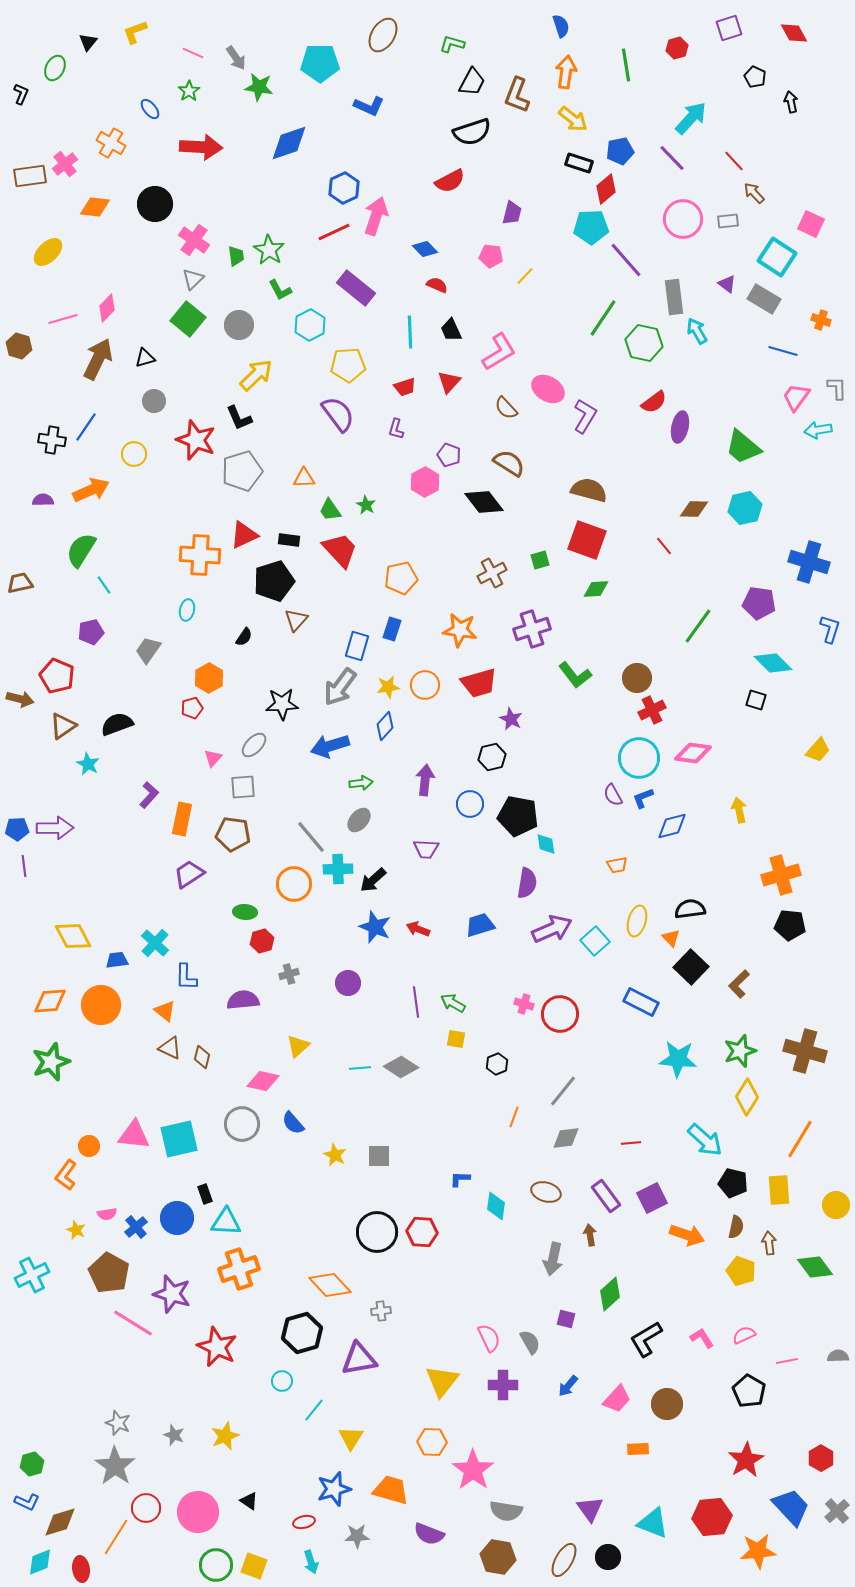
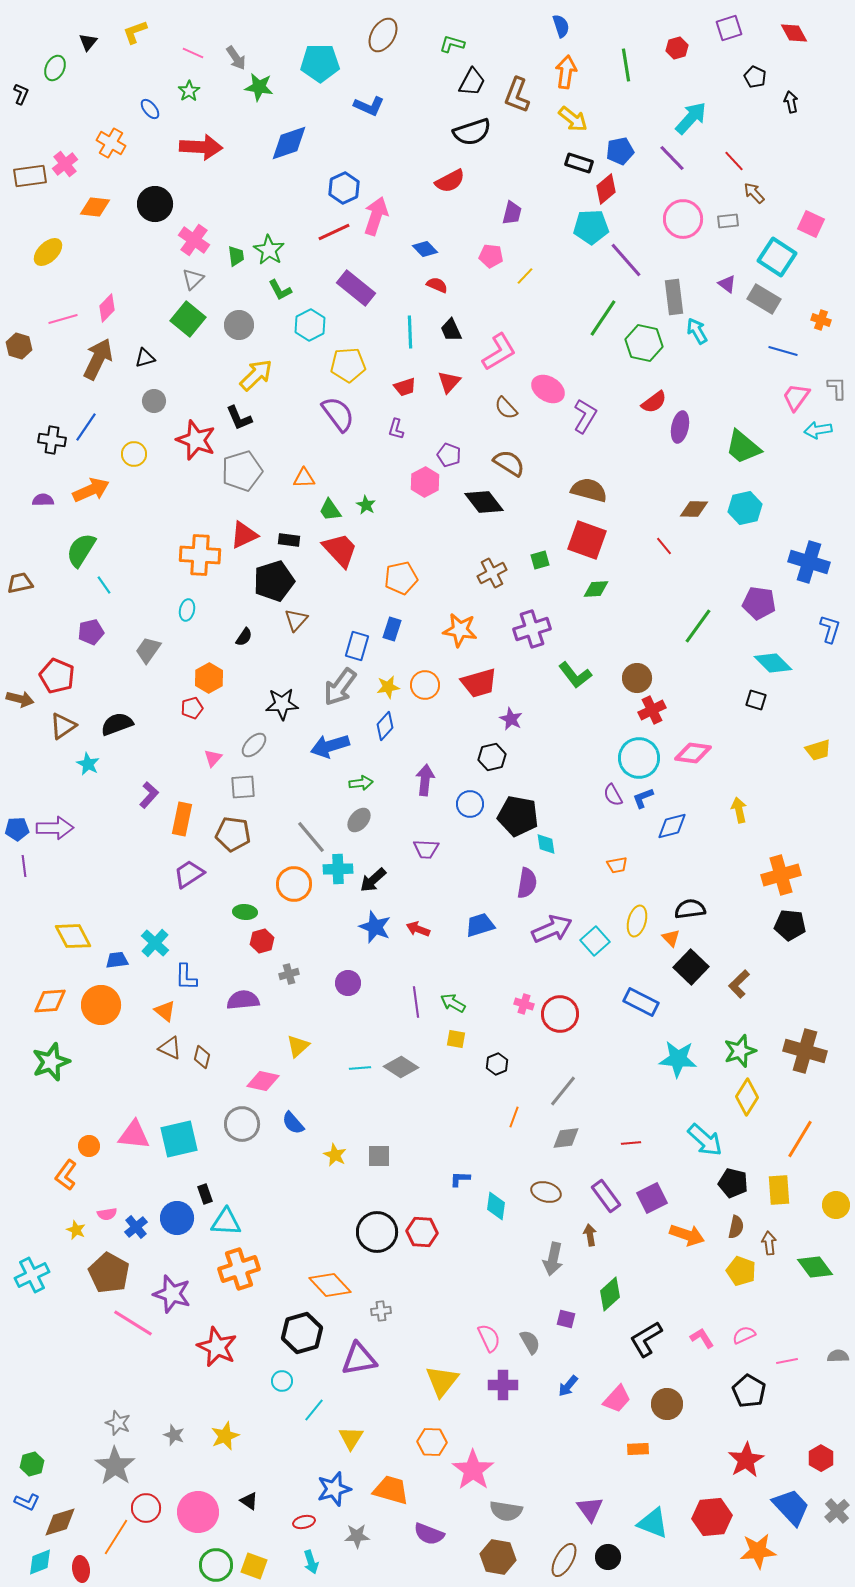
yellow trapezoid at (818, 750): rotated 32 degrees clockwise
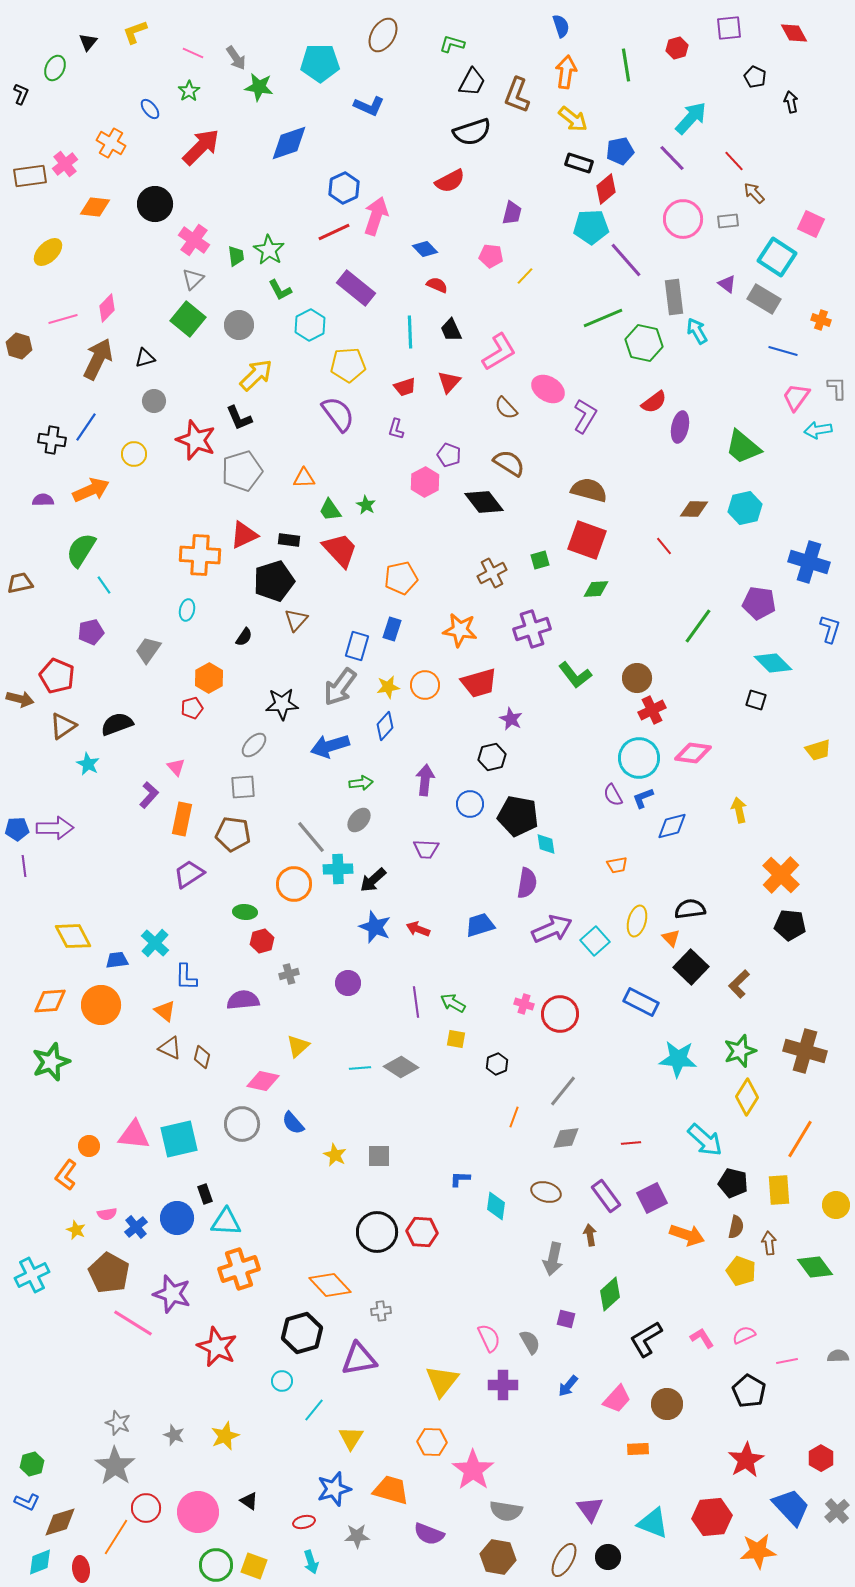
purple square at (729, 28): rotated 12 degrees clockwise
red arrow at (201, 147): rotated 48 degrees counterclockwise
green line at (603, 318): rotated 33 degrees clockwise
pink triangle at (213, 758): moved 37 px left, 9 px down; rotated 24 degrees counterclockwise
orange cross at (781, 875): rotated 30 degrees counterclockwise
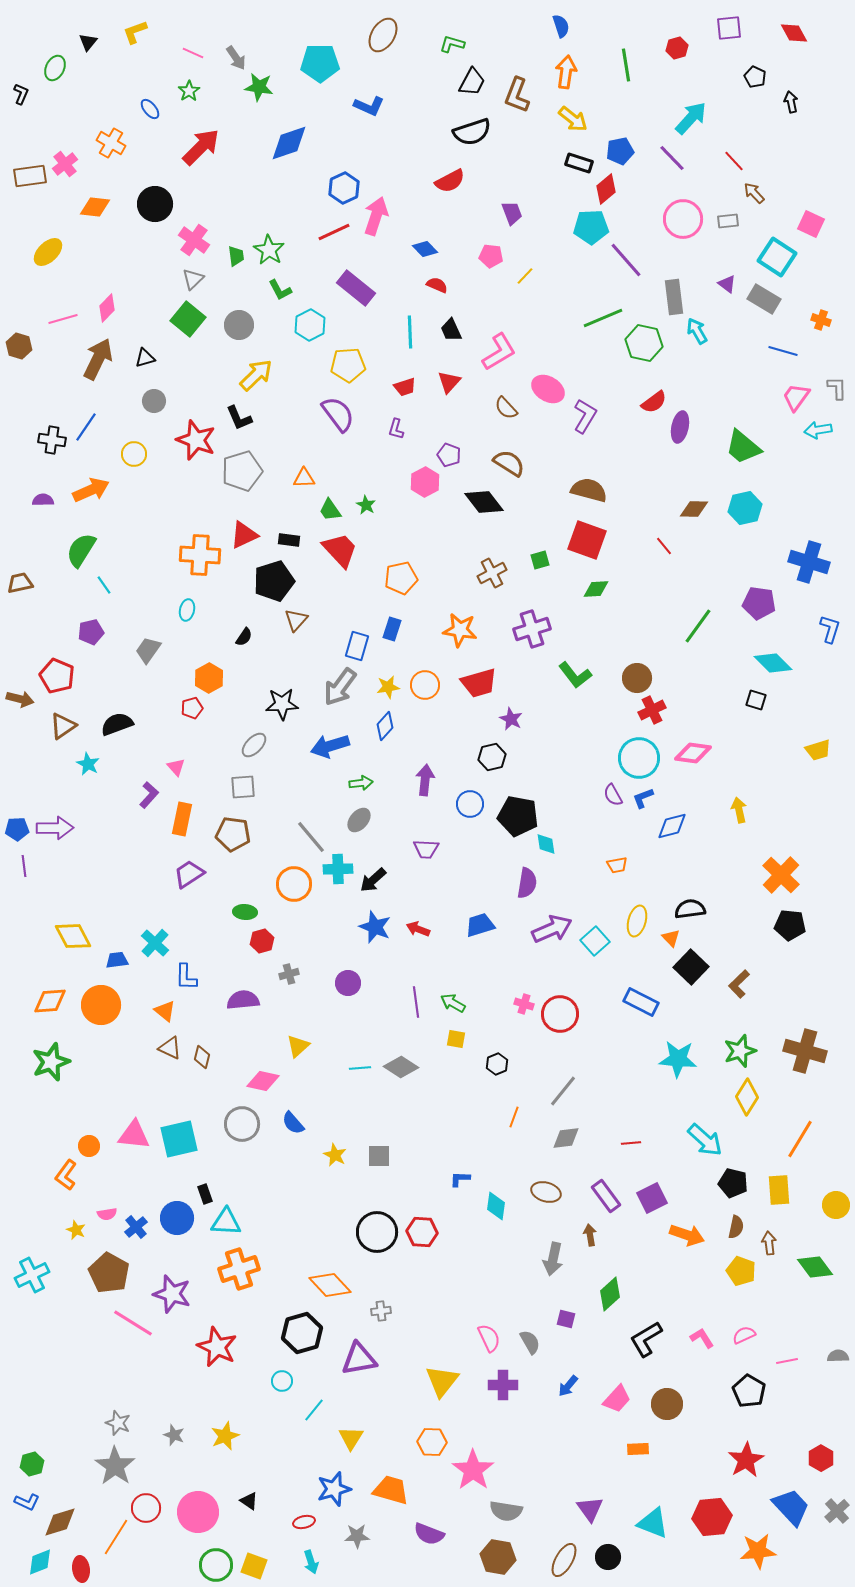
purple trapezoid at (512, 213): rotated 35 degrees counterclockwise
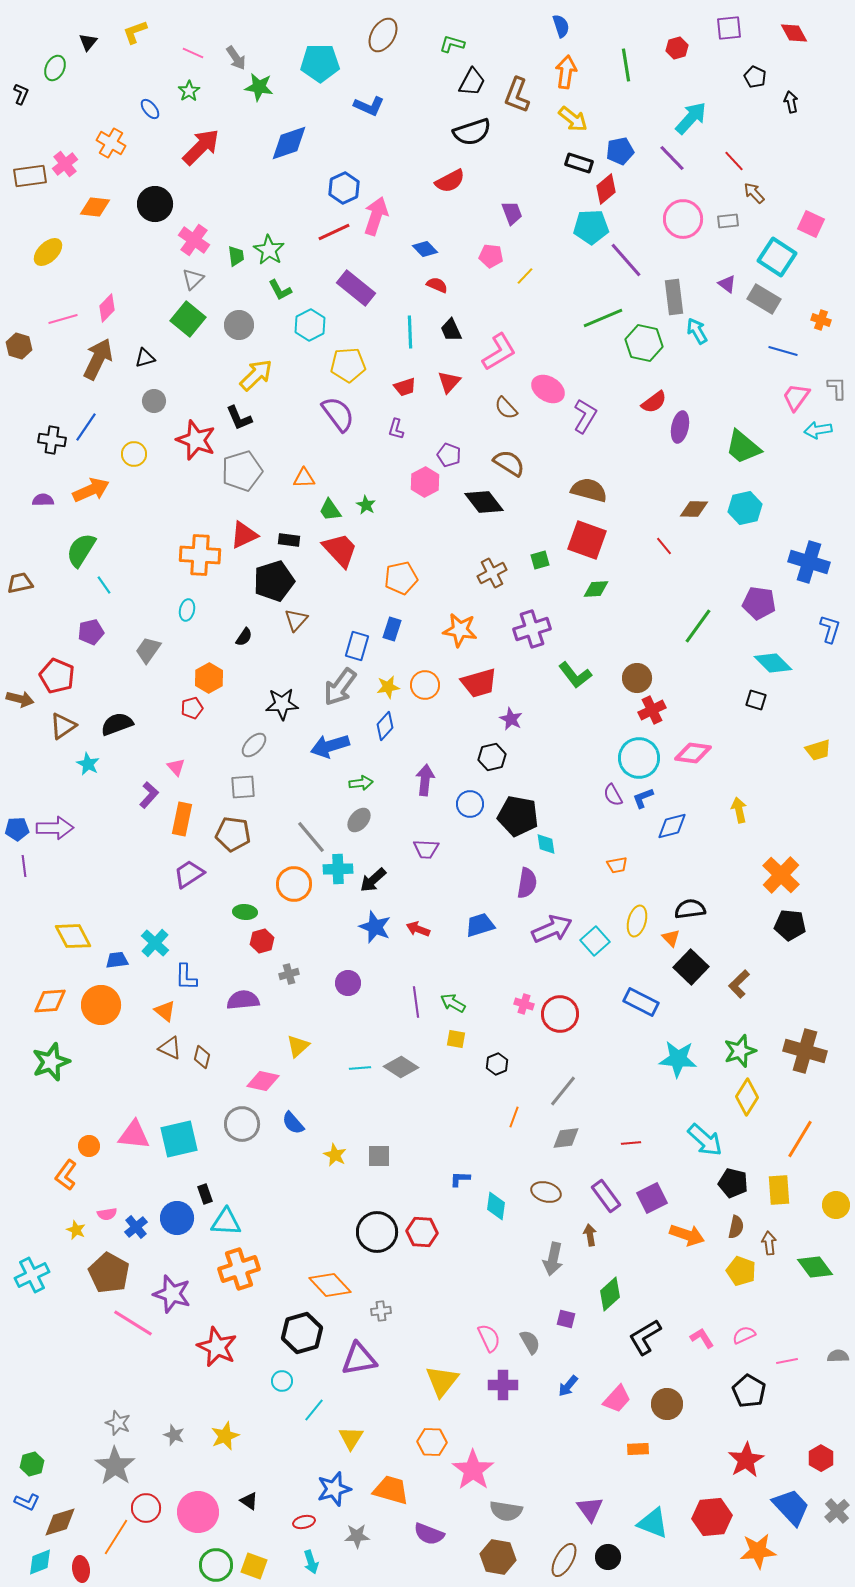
black L-shape at (646, 1339): moved 1 px left, 2 px up
